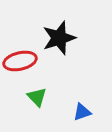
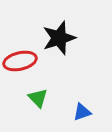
green triangle: moved 1 px right, 1 px down
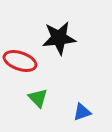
black star: rotated 12 degrees clockwise
red ellipse: rotated 32 degrees clockwise
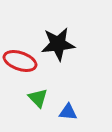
black star: moved 1 px left, 6 px down
blue triangle: moved 14 px left; rotated 24 degrees clockwise
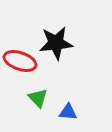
black star: moved 2 px left, 1 px up
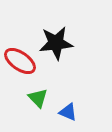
red ellipse: rotated 16 degrees clockwise
blue triangle: rotated 18 degrees clockwise
